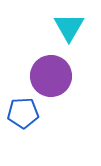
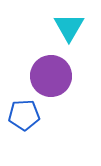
blue pentagon: moved 1 px right, 2 px down
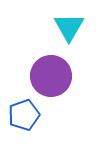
blue pentagon: rotated 16 degrees counterclockwise
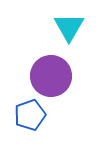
blue pentagon: moved 6 px right
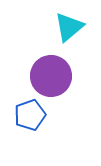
cyan triangle: rotated 20 degrees clockwise
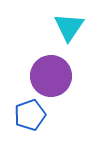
cyan triangle: rotated 16 degrees counterclockwise
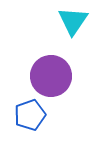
cyan triangle: moved 4 px right, 6 px up
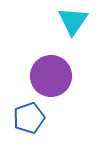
blue pentagon: moved 1 px left, 3 px down
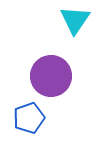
cyan triangle: moved 2 px right, 1 px up
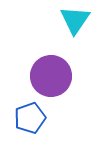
blue pentagon: moved 1 px right
